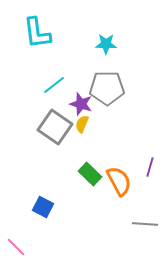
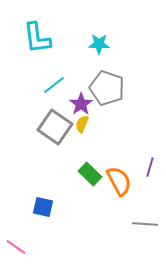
cyan L-shape: moved 5 px down
cyan star: moved 7 px left
gray pentagon: rotated 20 degrees clockwise
purple star: rotated 20 degrees clockwise
blue square: rotated 15 degrees counterclockwise
pink line: rotated 10 degrees counterclockwise
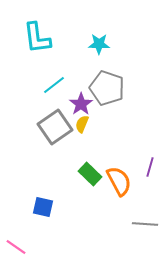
gray square: rotated 20 degrees clockwise
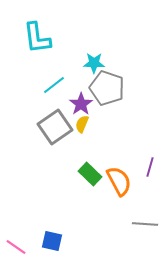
cyan star: moved 5 px left, 19 px down
blue square: moved 9 px right, 34 px down
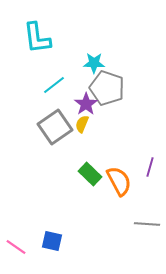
purple star: moved 5 px right
gray line: moved 2 px right
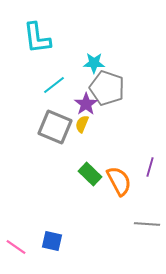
gray square: rotated 32 degrees counterclockwise
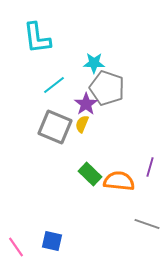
orange semicircle: rotated 56 degrees counterclockwise
gray line: rotated 15 degrees clockwise
pink line: rotated 20 degrees clockwise
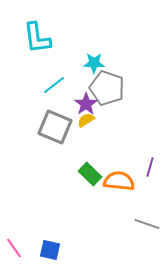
yellow semicircle: moved 4 px right, 4 px up; rotated 36 degrees clockwise
blue square: moved 2 px left, 9 px down
pink line: moved 2 px left, 1 px down
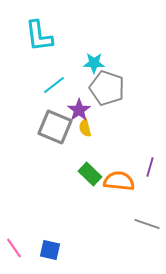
cyan L-shape: moved 2 px right, 2 px up
purple star: moved 7 px left, 6 px down
yellow semicircle: moved 1 px left, 8 px down; rotated 72 degrees counterclockwise
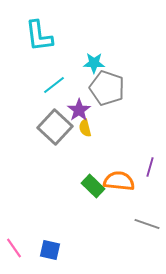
gray square: rotated 20 degrees clockwise
green rectangle: moved 3 px right, 12 px down
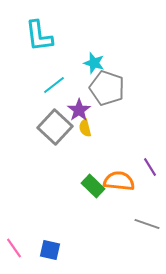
cyan star: rotated 15 degrees clockwise
purple line: rotated 48 degrees counterclockwise
